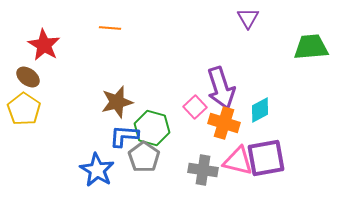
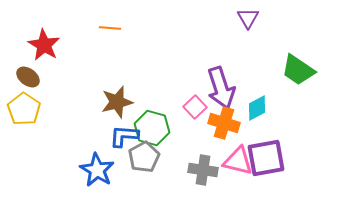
green trapezoid: moved 13 px left, 23 px down; rotated 141 degrees counterclockwise
cyan diamond: moved 3 px left, 2 px up
gray pentagon: rotated 8 degrees clockwise
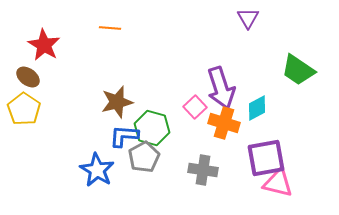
pink triangle: moved 40 px right, 22 px down
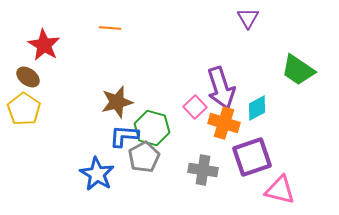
purple square: moved 14 px left, 1 px up; rotated 9 degrees counterclockwise
blue star: moved 4 px down
pink triangle: moved 2 px right, 7 px down
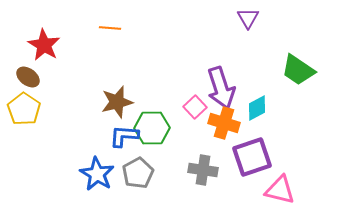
green hexagon: rotated 16 degrees counterclockwise
gray pentagon: moved 6 px left, 16 px down
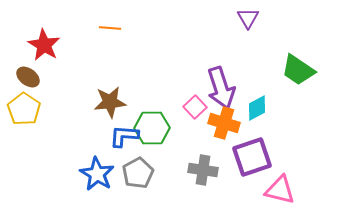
brown star: moved 7 px left; rotated 8 degrees clockwise
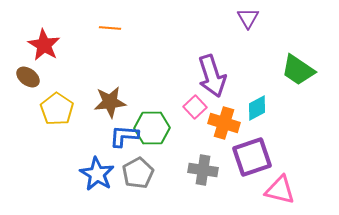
purple arrow: moved 9 px left, 12 px up
yellow pentagon: moved 33 px right
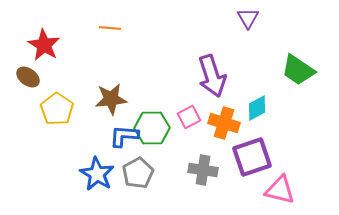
brown star: moved 1 px right, 3 px up
pink square: moved 6 px left, 10 px down; rotated 15 degrees clockwise
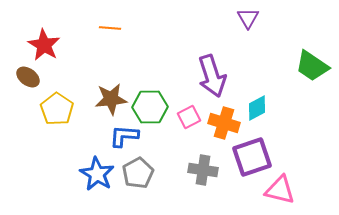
green trapezoid: moved 14 px right, 4 px up
green hexagon: moved 2 px left, 21 px up
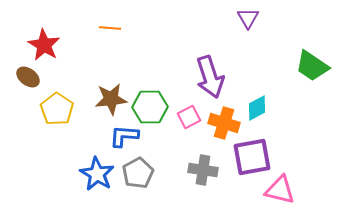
purple arrow: moved 2 px left, 1 px down
purple square: rotated 9 degrees clockwise
